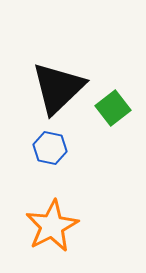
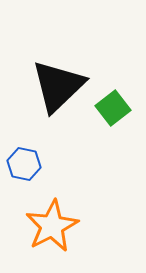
black triangle: moved 2 px up
blue hexagon: moved 26 px left, 16 px down
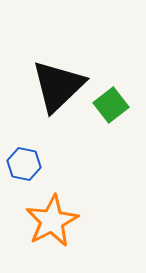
green square: moved 2 px left, 3 px up
orange star: moved 5 px up
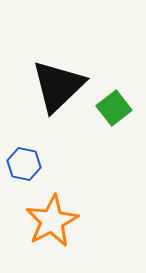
green square: moved 3 px right, 3 px down
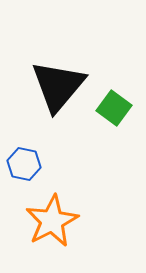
black triangle: rotated 6 degrees counterclockwise
green square: rotated 16 degrees counterclockwise
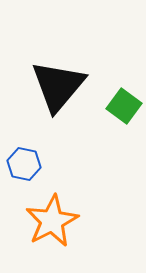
green square: moved 10 px right, 2 px up
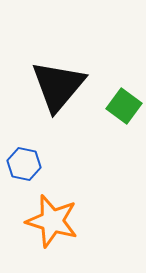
orange star: rotated 28 degrees counterclockwise
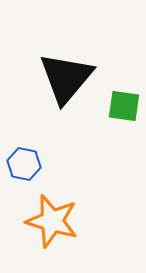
black triangle: moved 8 px right, 8 px up
green square: rotated 28 degrees counterclockwise
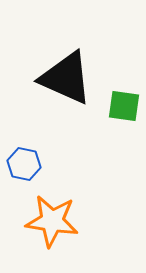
black triangle: rotated 46 degrees counterclockwise
orange star: rotated 8 degrees counterclockwise
